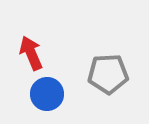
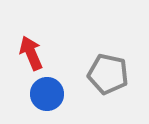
gray pentagon: rotated 15 degrees clockwise
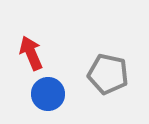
blue circle: moved 1 px right
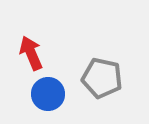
gray pentagon: moved 6 px left, 4 px down
